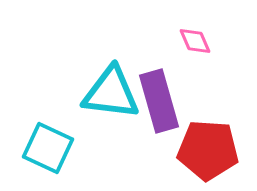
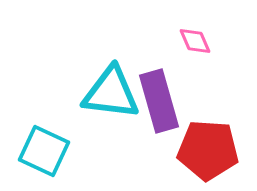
cyan square: moved 4 px left, 3 px down
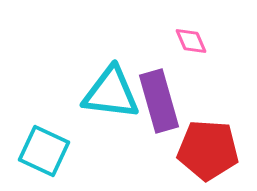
pink diamond: moved 4 px left
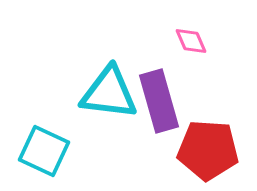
cyan triangle: moved 2 px left
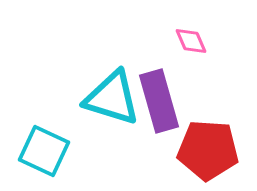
cyan triangle: moved 3 px right, 5 px down; rotated 10 degrees clockwise
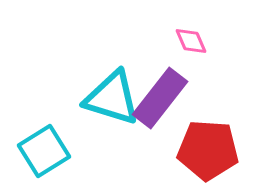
purple rectangle: moved 1 px right, 3 px up; rotated 54 degrees clockwise
cyan square: rotated 33 degrees clockwise
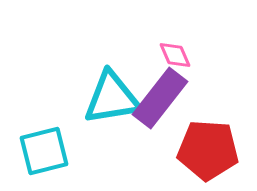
pink diamond: moved 16 px left, 14 px down
cyan triangle: rotated 26 degrees counterclockwise
cyan square: rotated 18 degrees clockwise
